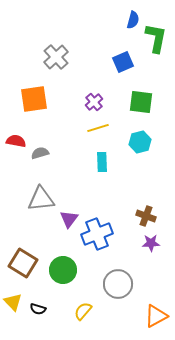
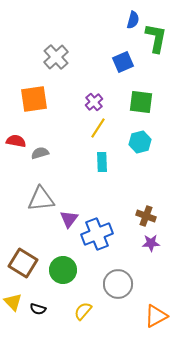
yellow line: rotated 40 degrees counterclockwise
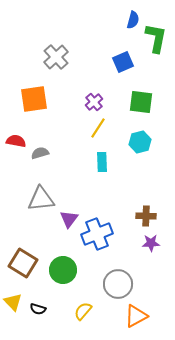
brown cross: rotated 18 degrees counterclockwise
orange triangle: moved 20 px left
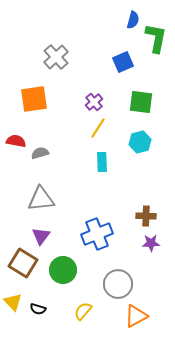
purple triangle: moved 28 px left, 17 px down
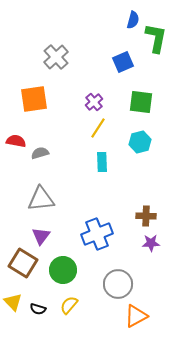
yellow semicircle: moved 14 px left, 6 px up
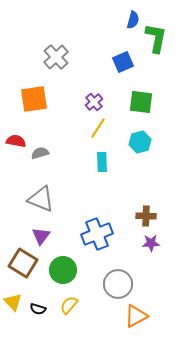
gray triangle: rotated 28 degrees clockwise
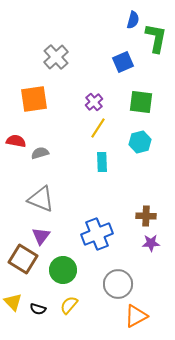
brown square: moved 4 px up
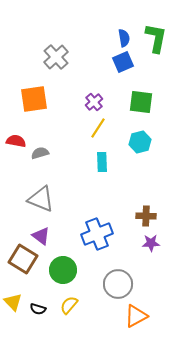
blue semicircle: moved 9 px left, 18 px down; rotated 24 degrees counterclockwise
purple triangle: rotated 30 degrees counterclockwise
